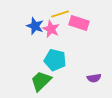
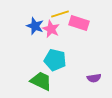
green trapezoid: rotated 70 degrees clockwise
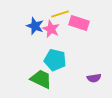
green trapezoid: moved 2 px up
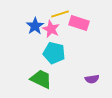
blue star: rotated 18 degrees clockwise
cyan pentagon: moved 1 px left, 7 px up
purple semicircle: moved 2 px left, 1 px down
